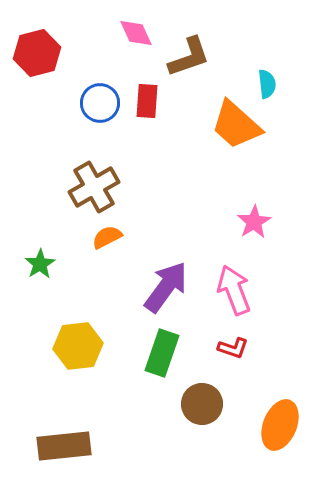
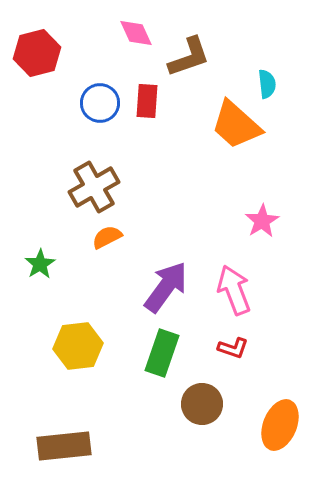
pink star: moved 8 px right, 1 px up
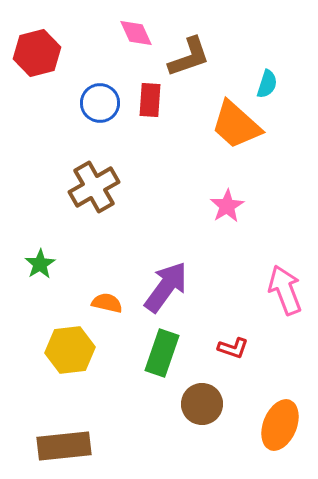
cyan semicircle: rotated 24 degrees clockwise
red rectangle: moved 3 px right, 1 px up
pink star: moved 35 px left, 15 px up
orange semicircle: moved 66 px down; rotated 40 degrees clockwise
pink arrow: moved 51 px right
yellow hexagon: moved 8 px left, 4 px down
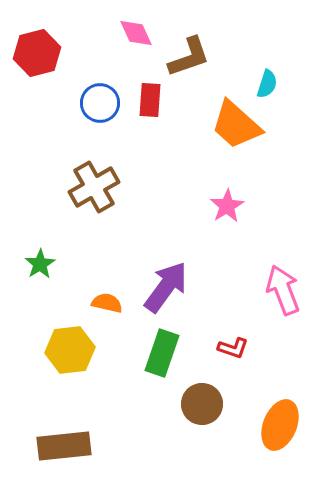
pink arrow: moved 2 px left
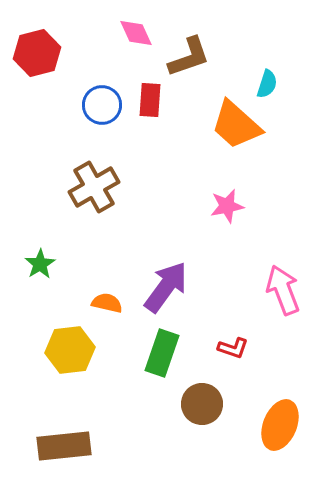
blue circle: moved 2 px right, 2 px down
pink star: rotated 20 degrees clockwise
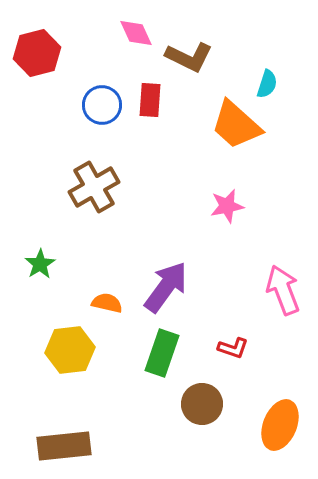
brown L-shape: rotated 45 degrees clockwise
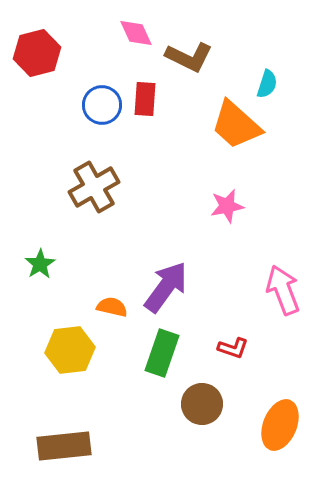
red rectangle: moved 5 px left, 1 px up
orange semicircle: moved 5 px right, 4 px down
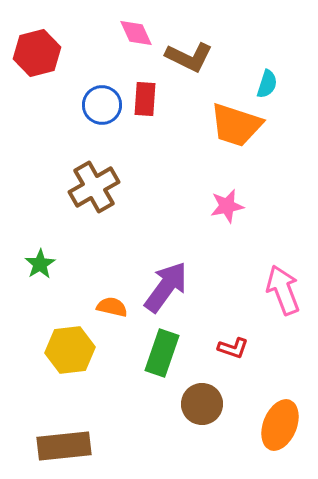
orange trapezoid: rotated 24 degrees counterclockwise
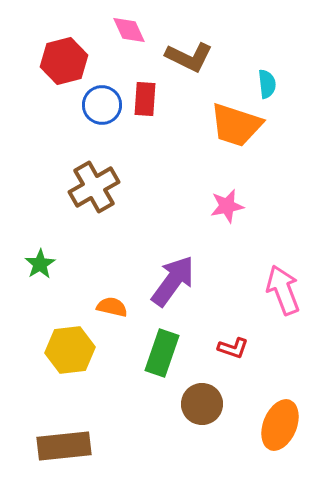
pink diamond: moved 7 px left, 3 px up
red hexagon: moved 27 px right, 8 px down
cyan semicircle: rotated 24 degrees counterclockwise
purple arrow: moved 7 px right, 6 px up
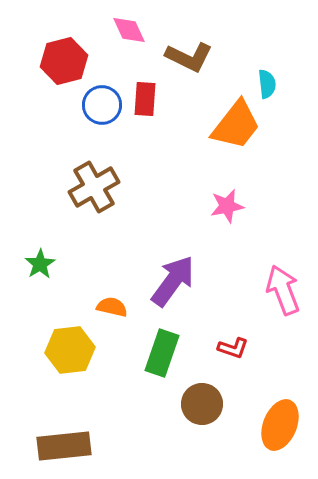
orange trapezoid: rotated 70 degrees counterclockwise
